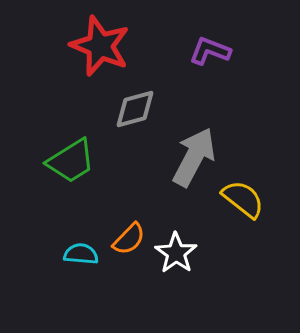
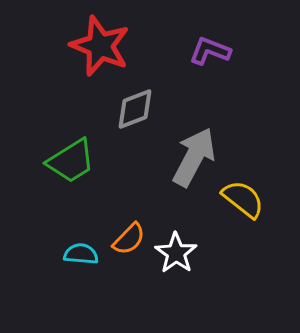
gray diamond: rotated 6 degrees counterclockwise
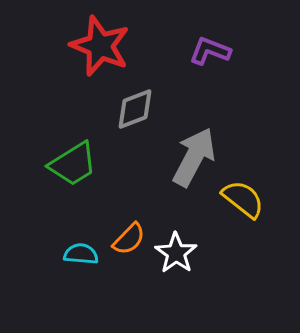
green trapezoid: moved 2 px right, 3 px down
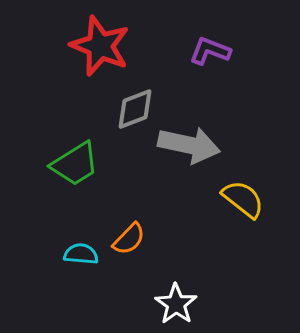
gray arrow: moved 5 px left, 12 px up; rotated 74 degrees clockwise
green trapezoid: moved 2 px right
white star: moved 51 px down
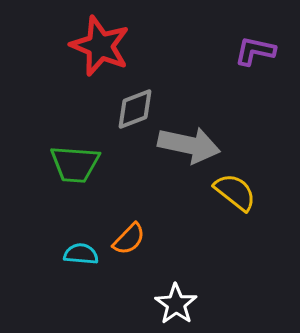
purple L-shape: moved 45 px right; rotated 9 degrees counterclockwise
green trapezoid: rotated 36 degrees clockwise
yellow semicircle: moved 8 px left, 7 px up
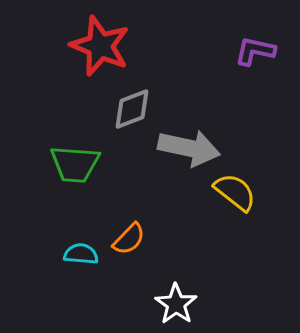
gray diamond: moved 3 px left
gray arrow: moved 3 px down
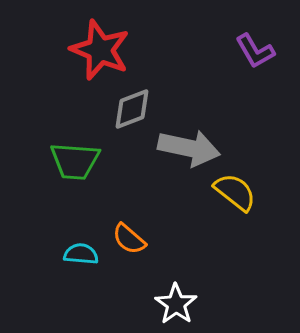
red star: moved 4 px down
purple L-shape: rotated 132 degrees counterclockwise
green trapezoid: moved 3 px up
orange semicircle: rotated 87 degrees clockwise
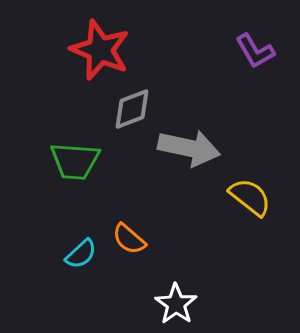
yellow semicircle: moved 15 px right, 5 px down
cyan semicircle: rotated 132 degrees clockwise
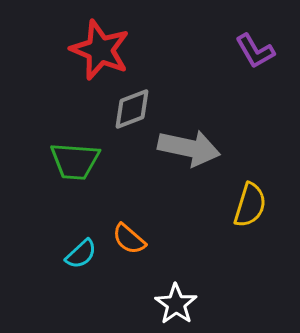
yellow semicircle: moved 8 px down; rotated 69 degrees clockwise
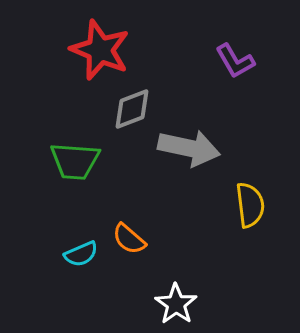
purple L-shape: moved 20 px left, 10 px down
yellow semicircle: rotated 24 degrees counterclockwise
cyan semicircle: rotated 20 degrees clockwise
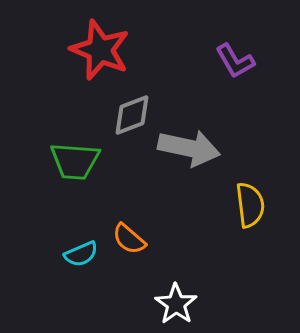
gray diamond: moved 6 px down
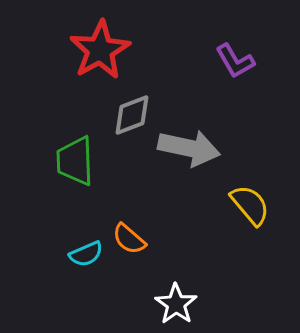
red star: rotated 20 degrees clockwise
green trapezoid: rotated 84 degrees clockwise
yellow semicircle: rotated 33 degrees counterclockwise
cyan semicircle: moved 5 px right
